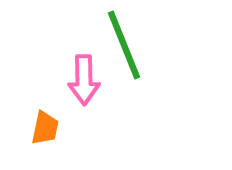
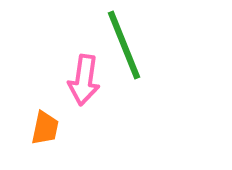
pink arrow: rotated 9 degrees clockwise
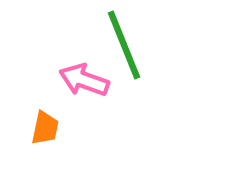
pink arrow: rotated 102 degrees clockwise
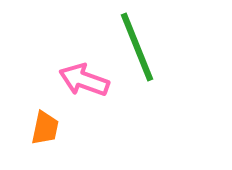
green line: moved 13 px right, 2 px down
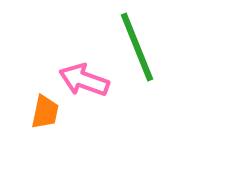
orange trapezoid: moved 16 px up
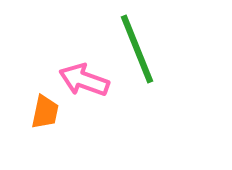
green line: moved 2 px down
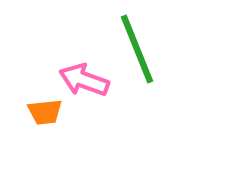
orange trapezoid: rotated 72 degrees clockwise
